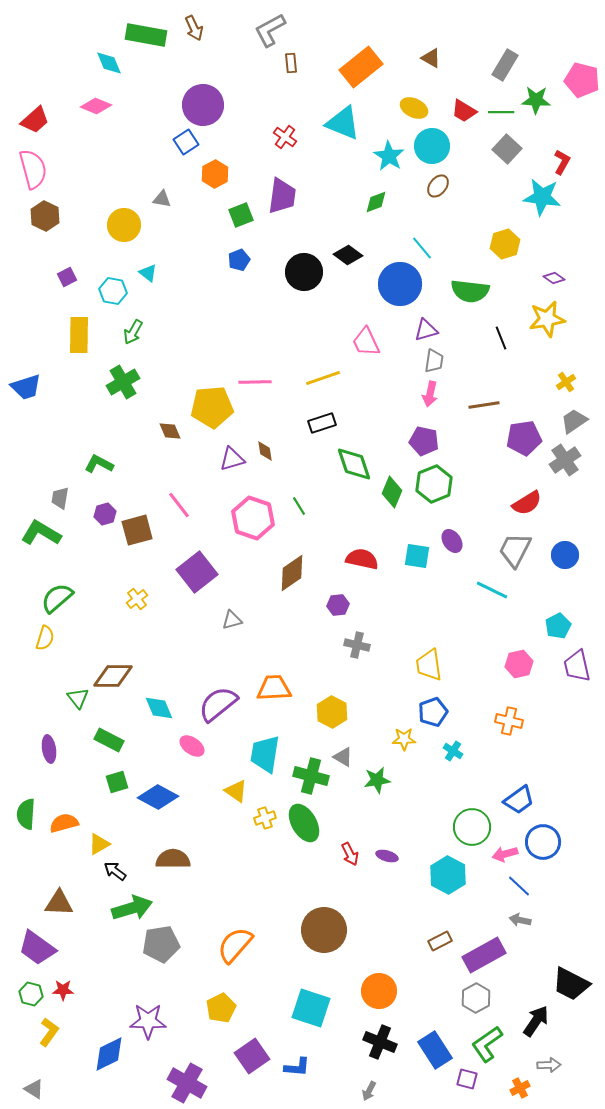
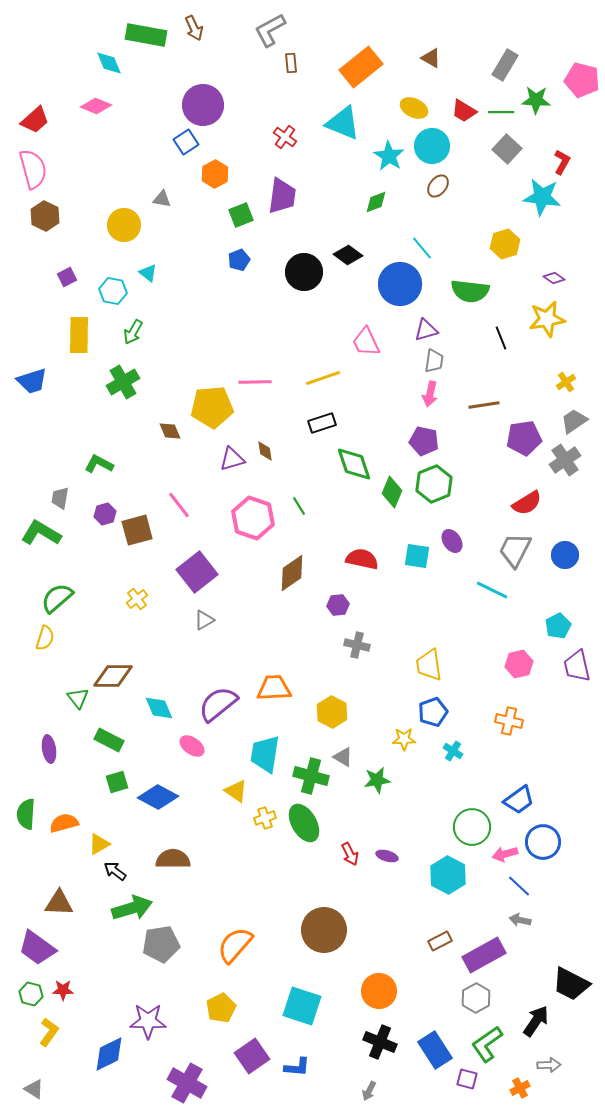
blue trapezoid at (26, 387): moved 6 px right, 6 px up
gray triangle at (232, 620): moved 28 px left; rotated 15 degrees counterclockwise
cyan square at (311, 1008): moved 9 px left, 2 px up
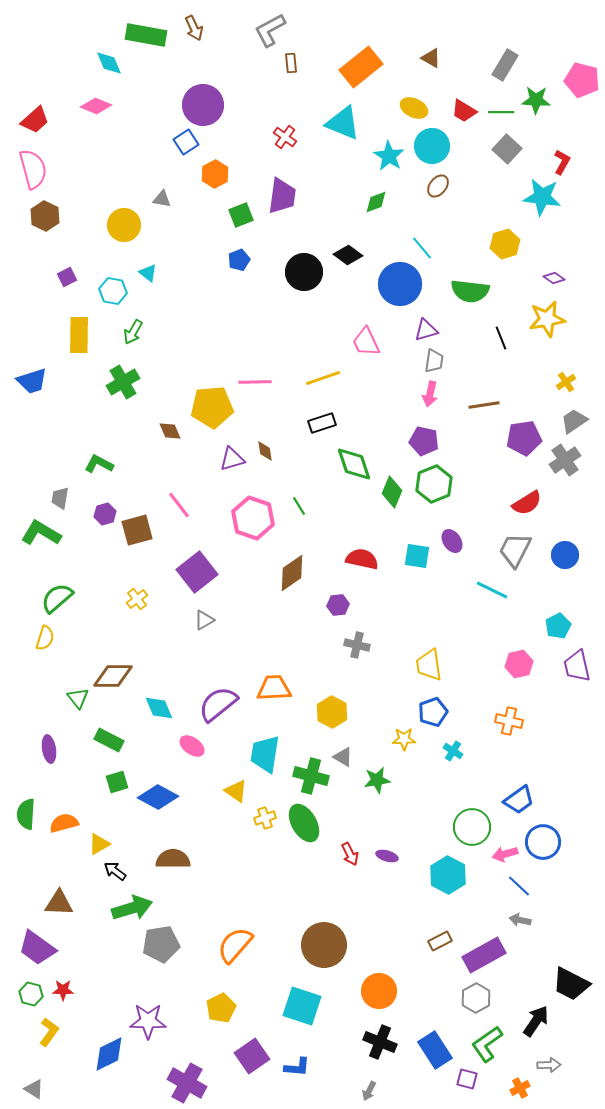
brown circle at (324, 930): moved 15 px down
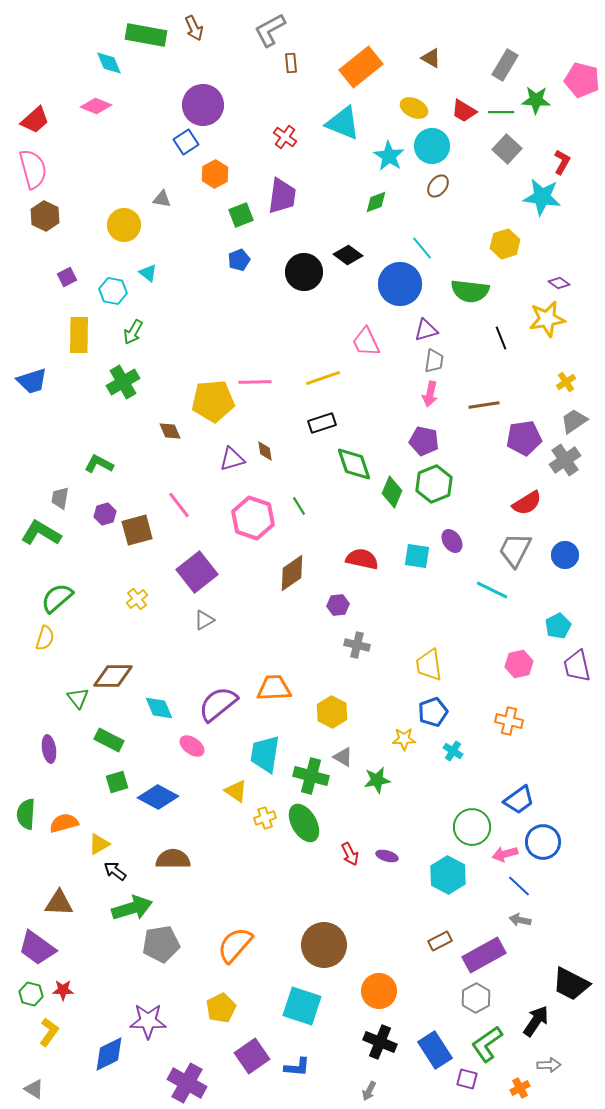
purple diamond at (554, 278): moved 5 px right, 5 px down
yellow pentagon at (212, 407): moved 1 px right, 6 px up
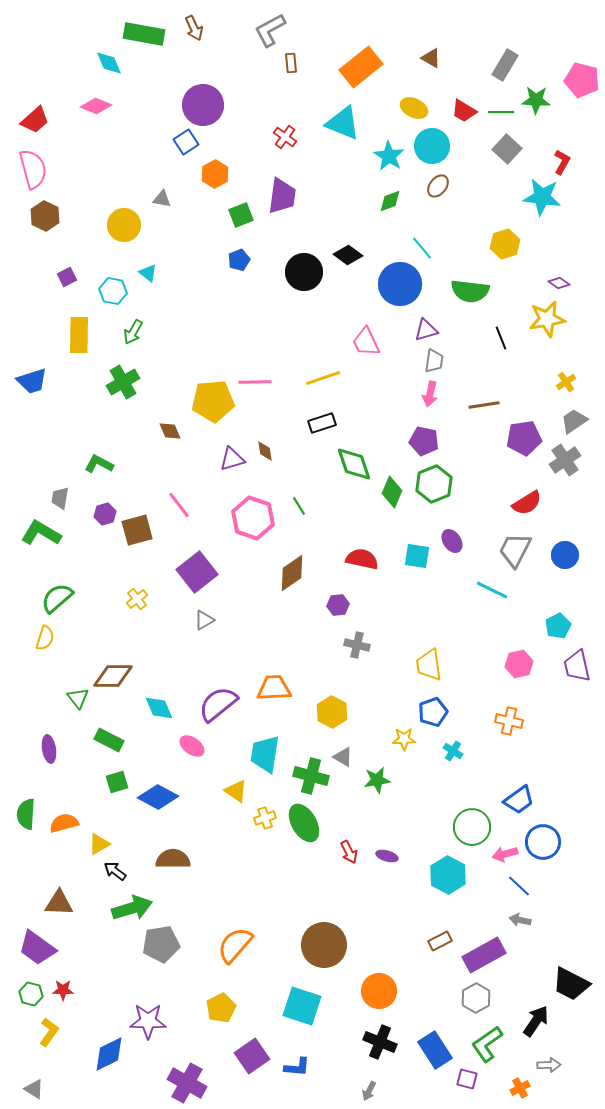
green rectangle at (146, 35): moved 2 px left, 1 px up
green diamond at (376, 202): moved 14 px right, 1 px up
red arrow at (350, 854): moved 1 px left, 2 px up
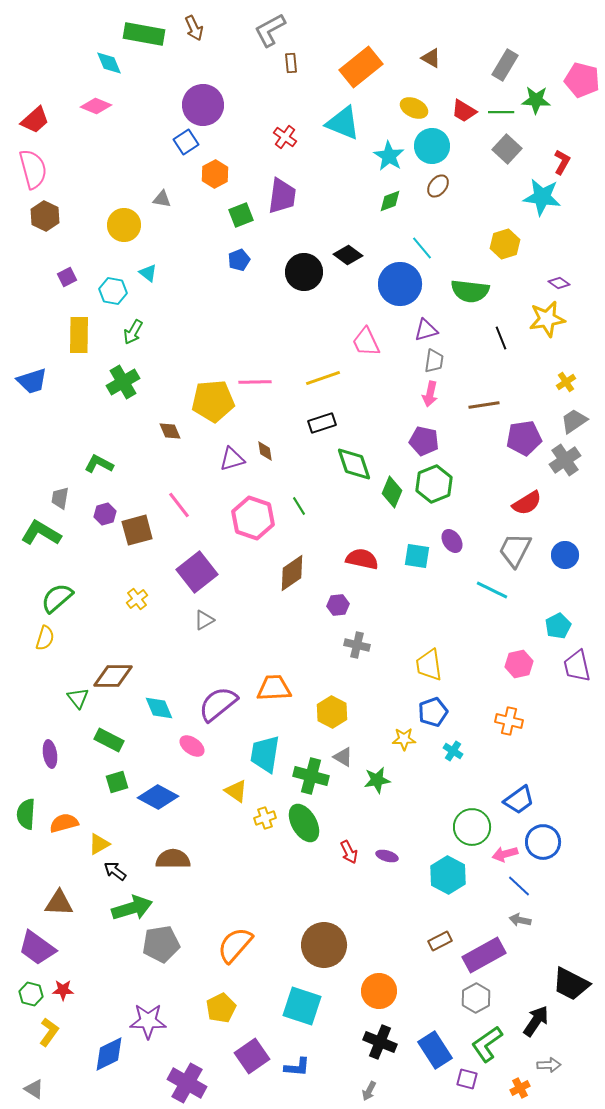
purple ellipse at (49, 749): moved 1 px right, 5 px down
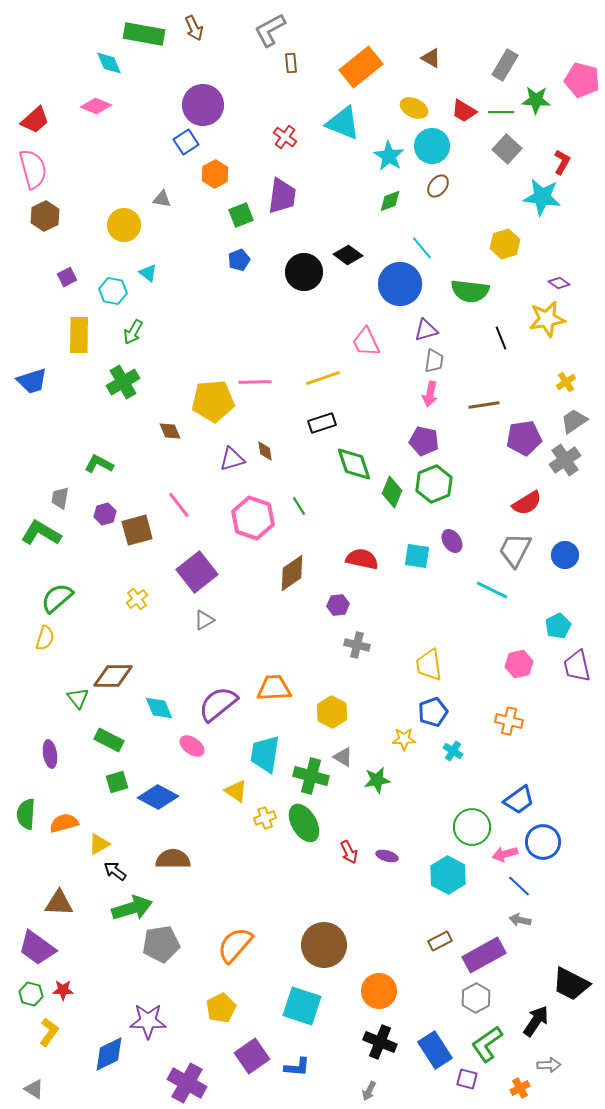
brown hexagon at (45, 216): rotated 8 degrees clockwise
